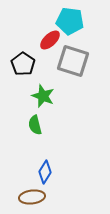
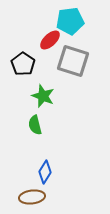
cyan pentagon: rotated 16 degrees counterclockwise
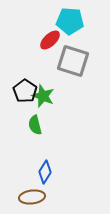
cyan pentagon: rotated 12 degrees clockwise
black pentagon: moved 2 px right, 27 px down
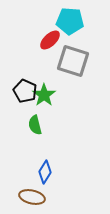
black pentagon: rotated 10 degrees counterclockwise
green star: moved 1 px right, 1 px up; rotated 15 degrees clockwise
brown ellipse: rotated 20 degrees clockwise
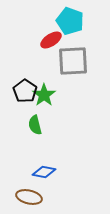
cyan pentagon: rotated 16 degrees clockwise
red ellipse: moved 1 px right; rotated 10 degrees clockwise
gray square: rotated 20 degrees counterclockwise
black pentagon: rotated 10 degrees clockwise
blue diamond: moved 1 px left; rotated 70 degrees clockwise
brown ellipse: moved 3 px left
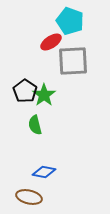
red ellipse: moved 2 px down
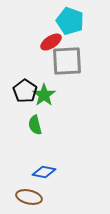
gray square: moved 6 px left
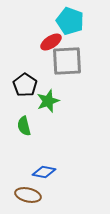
black pentagon: moved 6 px up
green star: moved 4 px right, 6 px down; rotated 15 degrees clockwise
green semicircle: moved 11 px left, 1 px down
brown ellipse: moved 1 px left, 2 px up
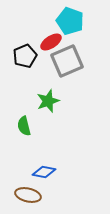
gray square: rotated 20 degrees counterclockwise
black pentagon: moved 29 px up; rotated 15 degrees clockwise
